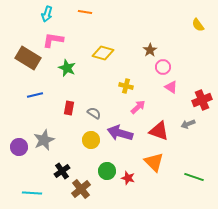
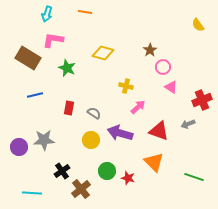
gray star: rotated 20 degrees clockwise
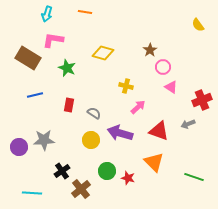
red rectangle: moved 3 px up
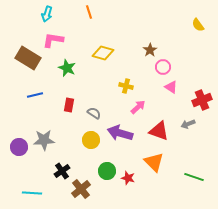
orange line: moved 4 px right; rotated 64 degrees clockwise
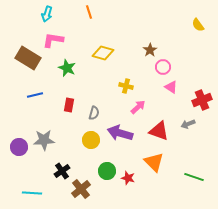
gray semicircle: rotated 72 degrees clockwise
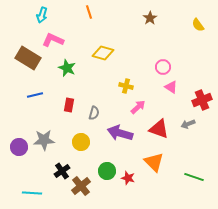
cyan arrow: moved 5 px left, 1 px down
pink L-shape: rotated 15 degrees clockwise
brown star: moved 32 px up
red triangle: moved 2 px up
yellow circle: moved 10 px left, 2 px down
brown cross: moved 3 px up
